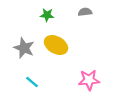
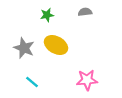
green star: rotated 16 degrees counterclockwise
pink star: moved 2 px left
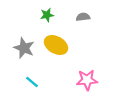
gray semicircle: moved 2 px left, 5 px down
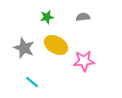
green star: moved 2 px down
pink star: moved 3 px left, 19 px up
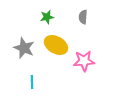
gray semicircle: rotated 80 degrees counterclockwise
cyan line: rotated 48 degrees clockwise
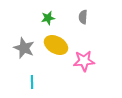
green star: moved 1 px right, 1 px down
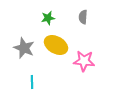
pink star: rotated 10 degrees clockwise
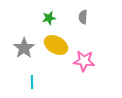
green star: moved 1 px right
gray star: rotated 15 degrees clockwise
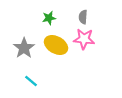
pink star: moved 22 px up
cyan line: moved 1 px left, 1 px up; rotated 48 degrees counterclockwise
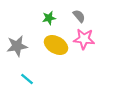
gray semicircle: moved 4 px left, 1 px up; rotated 136 degrees clockwise
gray star: moved 7 px left, 2 px up; rotated 25 degrees clockwise
cyan line: moved 4 px left, 2 px up
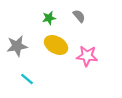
pink star: moved 3 px right, 17 px down
